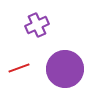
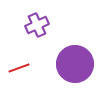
purple circle: moved 10 px right, 5 px up
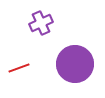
purple cross: moved 4 px right, 2 px up
